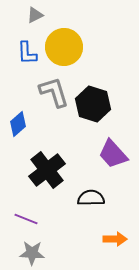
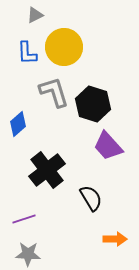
purple trapezoid: moved 5 px left, 8 px up
black semicircle: rotated 60 degrees clockwise
purple line: moved 2 px left; rotated 40 degrees counterclockwise
gray star: moved 4 px left, 1 px down
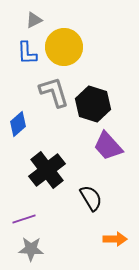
gray triangle: moved 1 px left, 5 px down
gray star: moved 3 px right, 5 px up
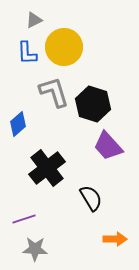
black cross: moved 2 px up
gray star: moved 4 px right
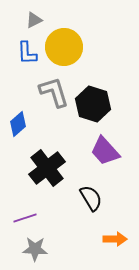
purple trapezoid: moved 3 px left, 5 px down
purple line: moved 1 px right, 1 px up
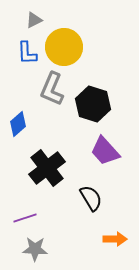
gray L-shape: moved 2 px left, 3 px up; rotated 140 degrees counterclockwise
